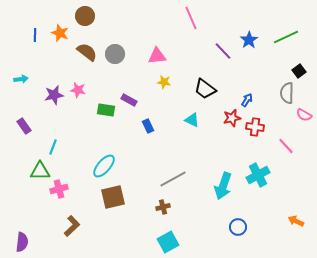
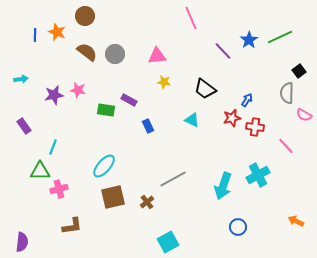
orange star at (60, 33): moved 3 px left, 1 px up
green line at (286, 37): moved 6 px left
brown cross at (163, 207): moved 16 px left, 5 px up; rotated 24 degrees counterclockwise
brown L-shape at (72, 226): rotated 35 degrees clockwise
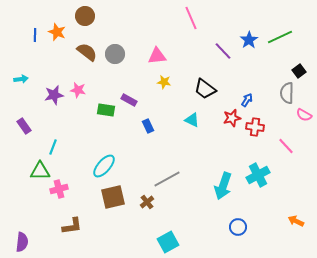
gray line at (173, 179): moved 6 px left
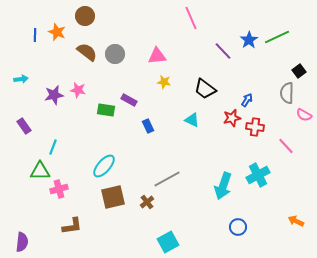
green line at (280, 37): moved 3 px left
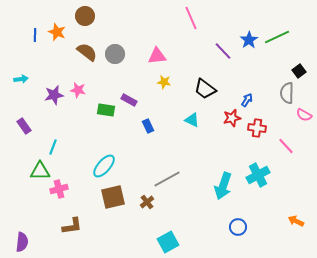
red cross at (255, 127): moved 2 px right, 1 px down
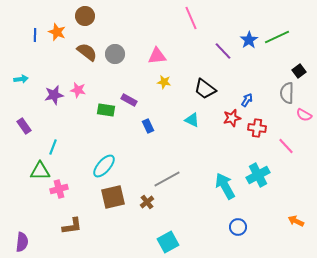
cyan arrow at (223, 186): moved 2 px right; rotated 132 degrees clockwise
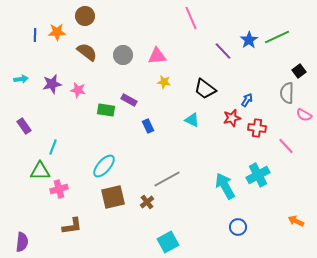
orange star at (57, 32): rotated 24 degrees counterclockwise
gray circle at (115, 54): moved 8 px right, 1 px down
purple star at (54, 95): moved 2 px left, 11 px up
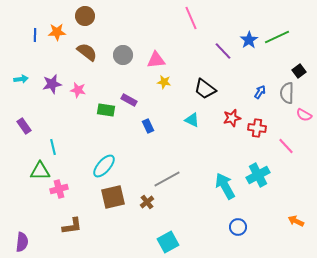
pink triangle at (157, 56): moved 1 px left, 4 px down
blue arrow at (247, 100): moved 13 px right, 8 px up
cyan line at (53, 147): rotated 35 degrees counterclockwise
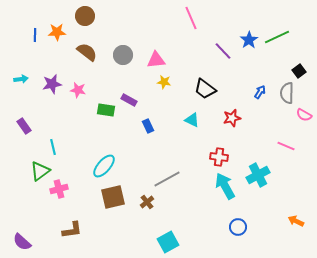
red cross at (257, 128): moved 38 px left, 29 px down
pink line at (286, 146): rotated 24 degrees counterclockwise
green triangle at (40, 171): rotated 35 degrees counterclockwise
brown L-shape at (72, 226): moved 4 px down
purple semicircle at (22, 242): rotated 126 degrees clockwise
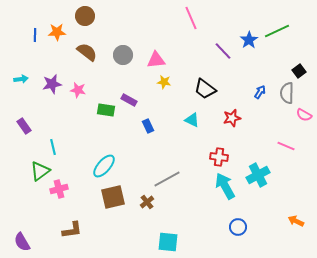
green line at (277, 37): moved 6 px up
purple semicircle at (22, 242): rotated 18 degrees clockwise
cyan square at (168, 242): rotated 35 degrees clockwise
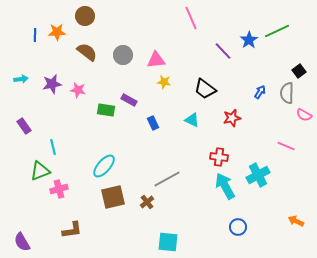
blue rectangle at (148, 126): moved 5 px right, 3 px up
green triangle at (40, 171): rotated 15 degrees clockwise
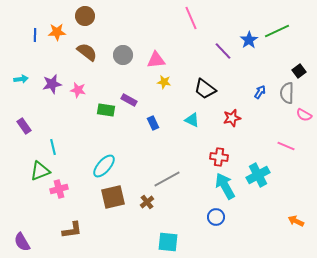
blue circle at (238, 227): moved 22 px left, 10 px up
